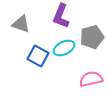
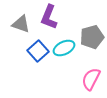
purple L-shape: moved 12 px left, 1 px down
blue square: moved 5 px up; rotated 20 degrees clockwise
pink semicircle: rotated 50 degrees counterclockwise
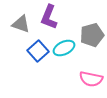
gray pentagon: moved 2 px up
pink semicircle: rotated 105 degrees counterclockwise
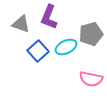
gray pentagon: moved 1 px left, 1 px up
cyan ellipse: moved 2 px right, 1 px up
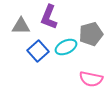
gray triangle: moved 2 px down; rotated 18 degrees counterclockwise
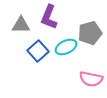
gray triangle: moved 1 px up
gray pentagon: moved 1 px left, 1 px up
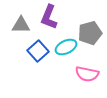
pink semicircle: moved 4 px left, 5 px up
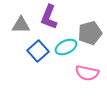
pink semicircle: moved 1 px up
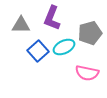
purple L-shape: moved 3 px right, 1 px down
cyan ellipse: moved 2 px left
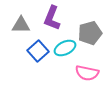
cyan ellipse: moved 1 px right, 1 px down
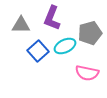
cyan ellipse: moved 2 px up
